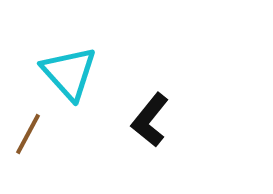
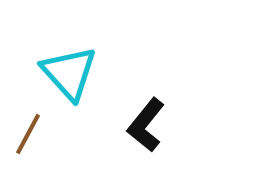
black L-shape: moved 4 px left, 5 px down
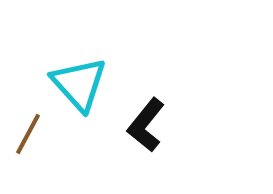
cyan triangle: moved 10 px right, 11 px down
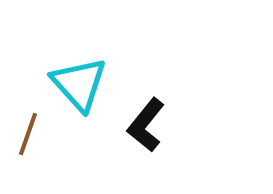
brown line: rotated 9 degrees counterclockwise
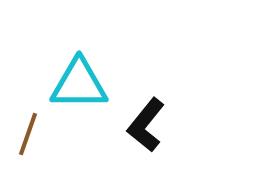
cyan triangle: rotated 48 degrees counterclockwise
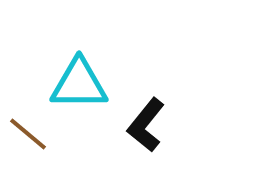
brown line: rotated 69 degrees counterclockwise
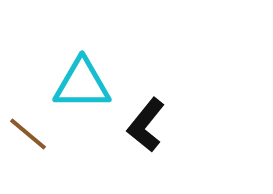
cyan triangle: moved 3 px right
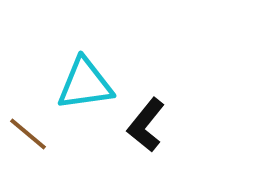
cyan triangle: moved 3 px right; rotated 8 degrees counterclockwise
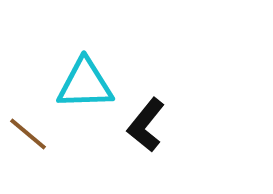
cyan triangle: rotated 6 degrees clockwise
